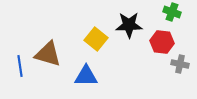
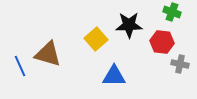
yellow square: rotated 10 degrees clockwise
blue line: rotated 15 degrees counterclockwise
blue triangle: moved 28 px right
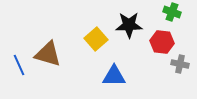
blue line: moved 1 px left, 1 px up
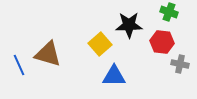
green cross: moved 3 px left
yellow square: moved 4 px right, 5 px down
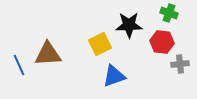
green cross: moved 1 px down
yellow square: rotated 15 degrees clockwise
brown triangle: rotated 20 degrees counterclockwise
gray cross: rotated 18 degrees counterclockwise
blue triangle: rotated 20 degrees counterclockwise
